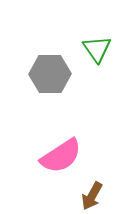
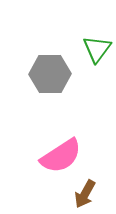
green triangle: rotated 12 degrees clockwise
brown arrow: moved 7 px left, 2 px up
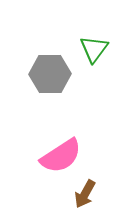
green triangle: moved 3 px left
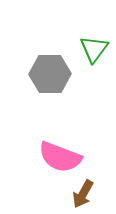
pink semicircle: moved 1 px left, 1 px down; rotated 54 degrees clockwise
brown arrow: moved 2 px left
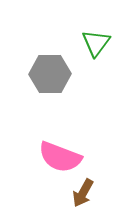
green triangle: moved 2 px right, 6 px up
brown arrow: moved 1 px up
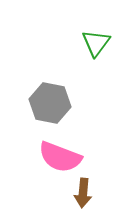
gray hexagon: moved 29 px down; rotated 12 degrees clockwise
brown arrow: rotated 24 degrees counterclockwise
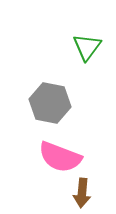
green triangle: moved 9 px left, 4 px down
brown arrow: moved 1 px left
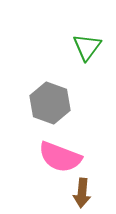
gray hexagon: rotated 9 degrees clockwise
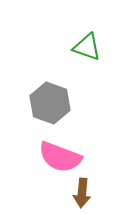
green triangle: rotated 48 degrees counterclockwise
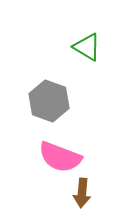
green triangle: rotated 12 degrees clockwise
gray hexagon: moved 1 px left, 2 px up
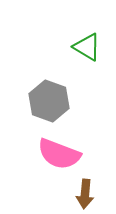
pink semicircle: moved 1 px left, 3 px up
brown arrow: moved 3 px right, 1 px down
